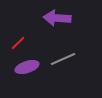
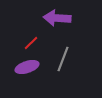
red line: moved 13 px right
gray line: rotated 45 degrees counterclockwise
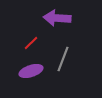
purple ellipse: moved 4 px right, 4 px down
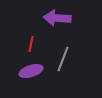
red line: moved 1 px down; rotated 35 degrees counterclockwise
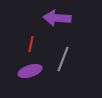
purple ellipse: moved 1 px left
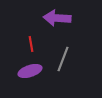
red line: rotated 21 degrees counterclockwise
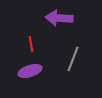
purple arrow: moved 2 px right
gray line: moved 10 px right
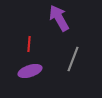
purple arrow: rotated 56 degrees clockwise
red line: moved 2 px left; rotated 14 degrees clockwise
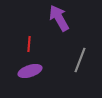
gray line: moved 7 px right, 1 px down
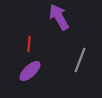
purple arrow: moved 1 px up
purple ellipse: rotated 25 degrees counterclockwise
